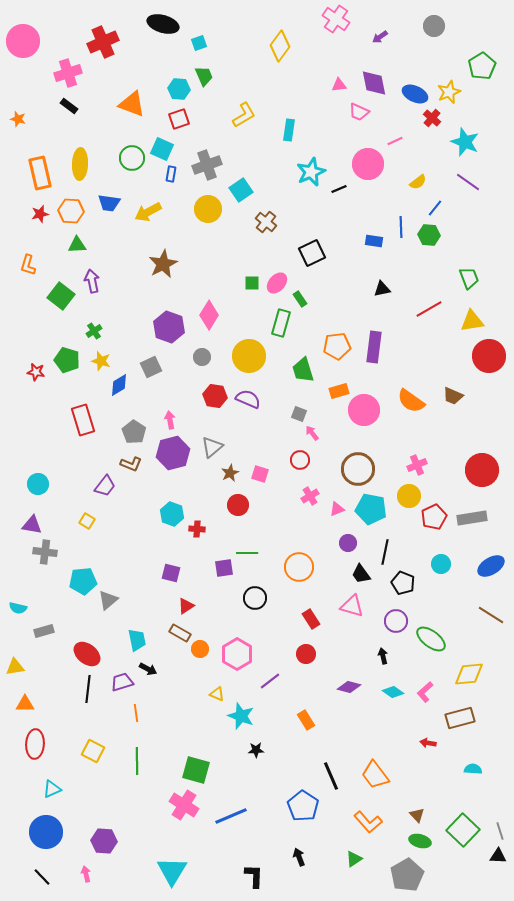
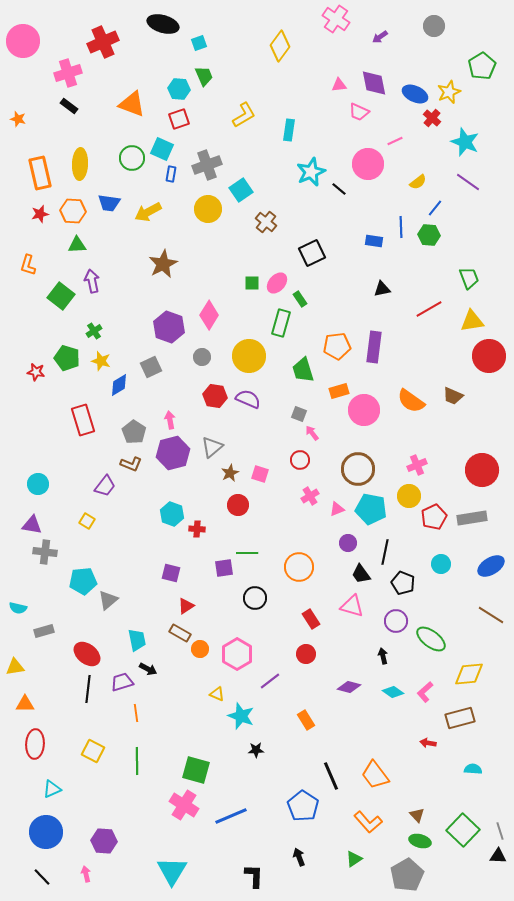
black line at (339, 189): rotated 63 degrees clockwise
orange hexagon at (71, 211): moved 2 px right
green pentagon at (67, 360): moved 2 px up
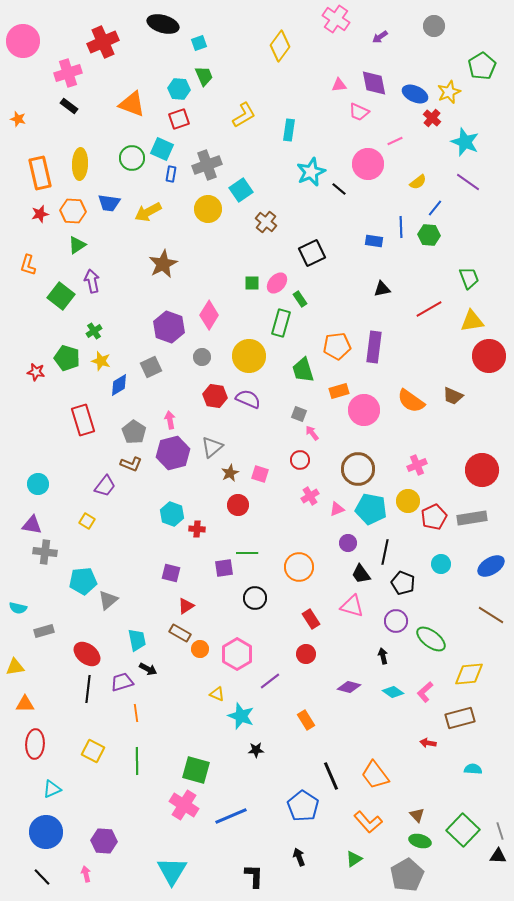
green triangle at (77, 245): rotated 30 degrees counterclockwise
yellow circle at (409, 496): moved 1 px left, 5 px down
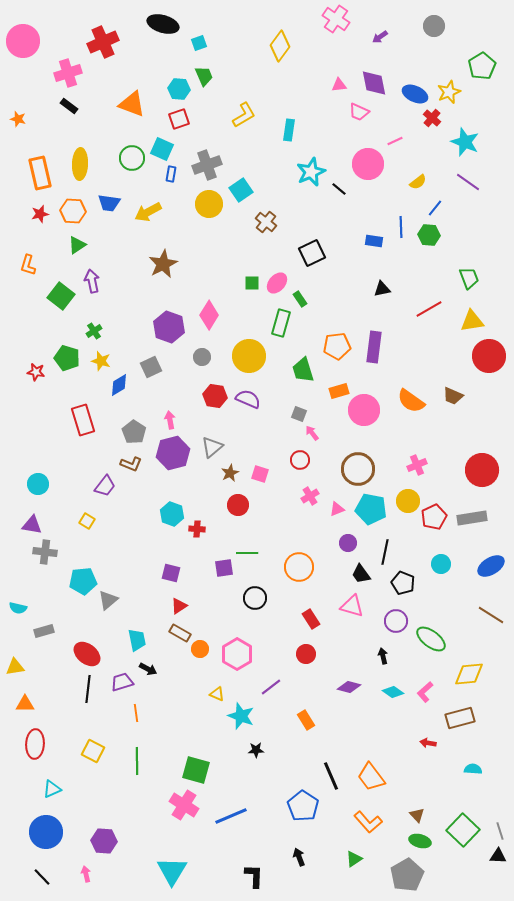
yellow circle at (208, 209): moved 1 px right, 5 px up
red triangle at (186, 606): moved 7 px left
purple line at (270, 681): moved 1 px right, 6 px down
orange trapezoid at (375, 775): moved 4 px left, 2 px down
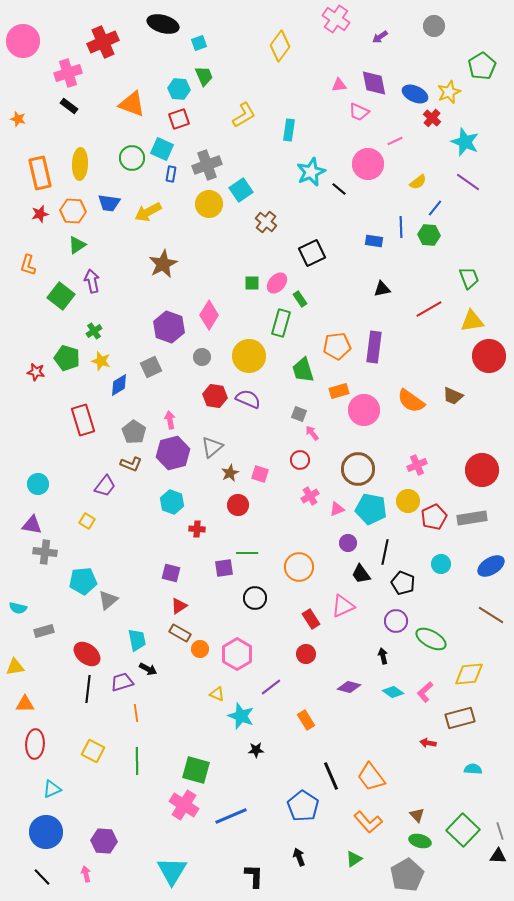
cyan hexagon at (172, 514): moved 12 px up
pink triangle at (352, 606): moved 9 px left; rotated 40 degrees counterclockwise
green ellipse at (431, 639): rotated 8 degrees counterclockwise
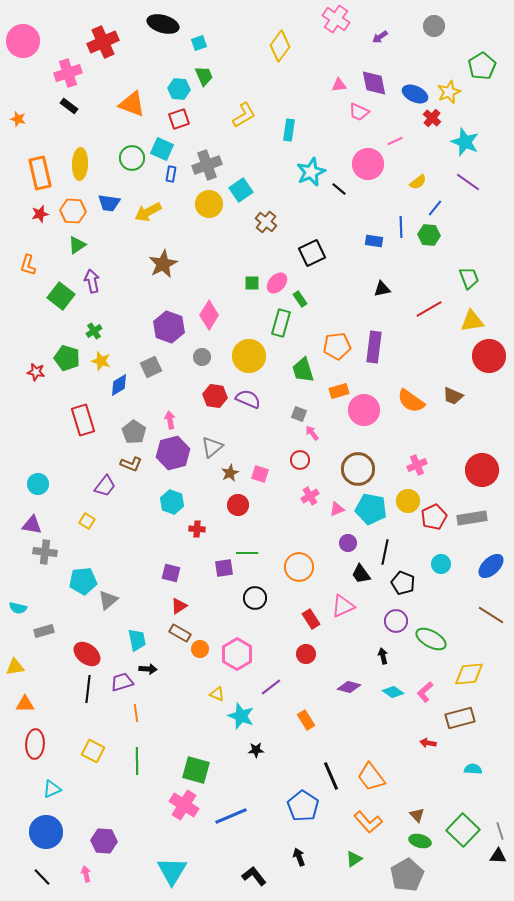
blue ellipse at (491, 566): rotated 12 degrees counterclockwise
black arrow at (148, 669): rotated 24 degrees counterclockwise
black L-shape at (254, 876): rotated 40 degrees counterclockwise
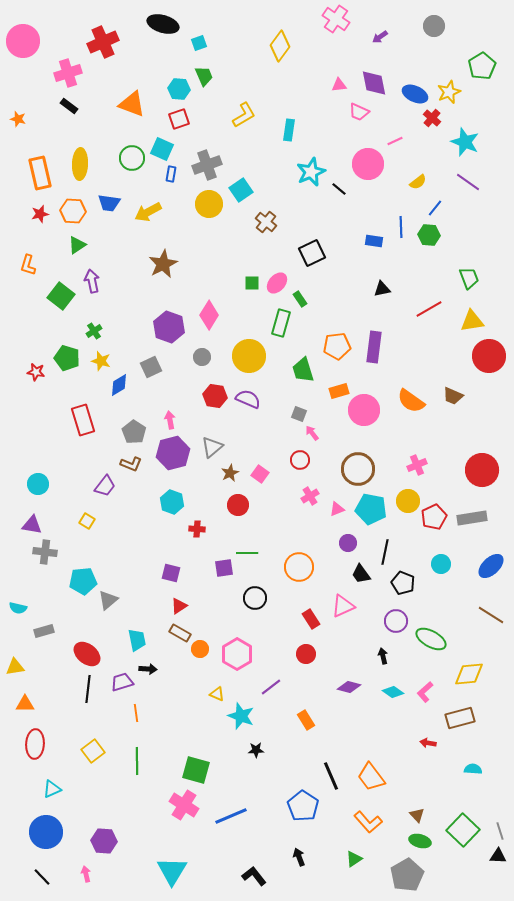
pink square at (260, 474): rotated 18 degrees clockwise
yellow square at (93, 751): rotated 25 degrees clockwise
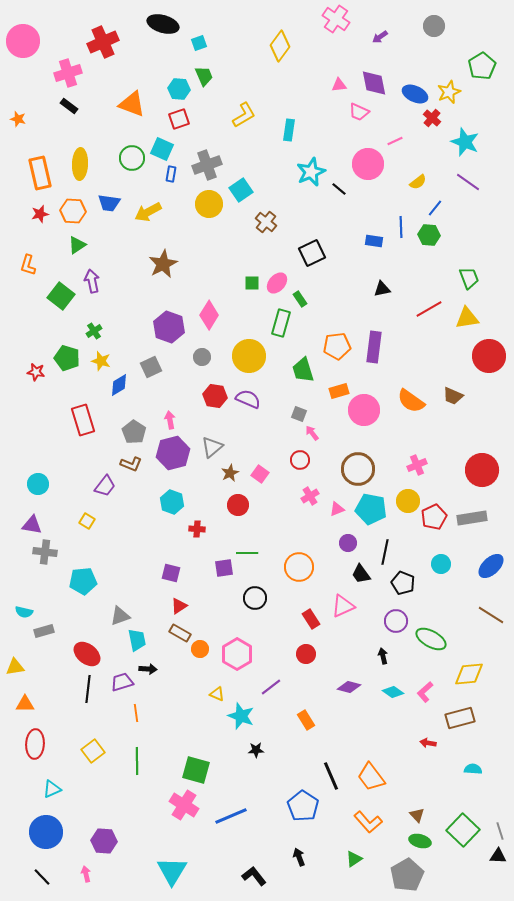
yellow triangle at (472, 321): moved 5 px left, 3 px up
gray triangle at (108, 600): moved 12 px right, 16 px down; rotated 20 degrees clockwise
cyan semicircle at (18, 608): moved 6 px right, 4 px down
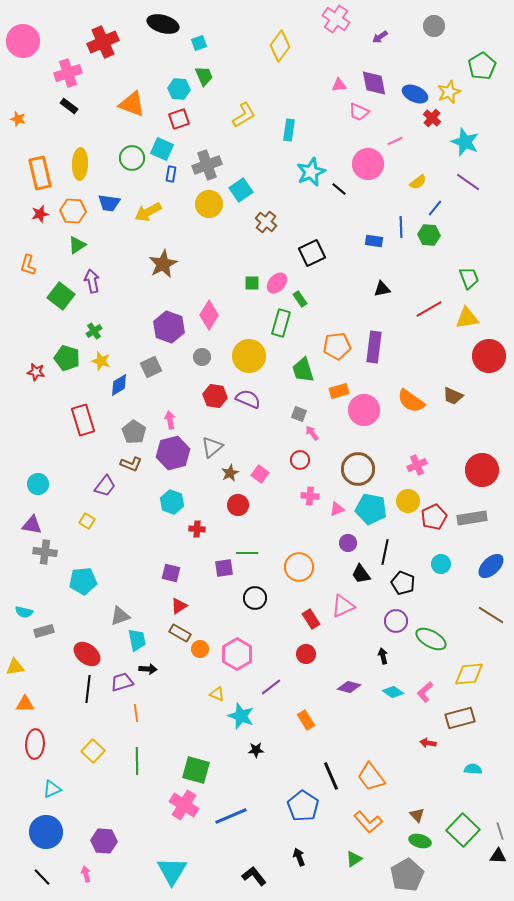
pink cross at (310, 496): rotated 36 degrees clockwise
yellow square at (93, 751): rotated 10 degrees counterclockwise
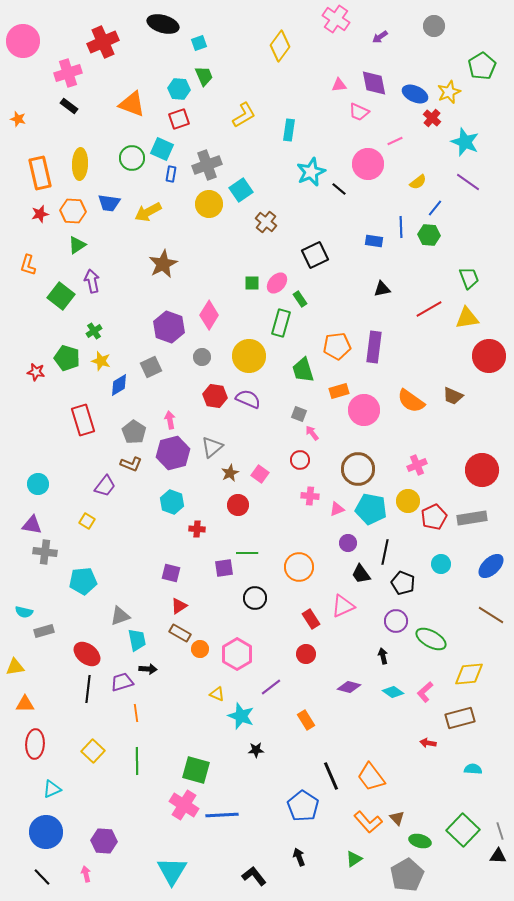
black square at (312, 253): moved 3 px right, 2 px down
brown triangle at (417, 815): moved 20 px left, 3 px down
blue line at (231, 816): moved 9 px left, 1 px up; rotated 20 degrees clockwise
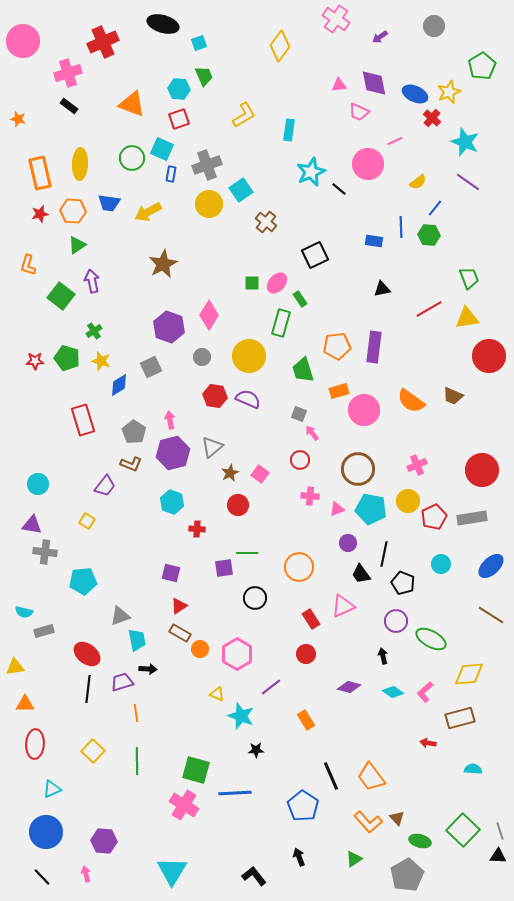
red star at (36, 372): moved 1 px left, 11 px up; rotated 12 degrees counterclockwise
black line at (385, 552): moved 1 px left, 2 px down
blue line at (222, 815): moved 13 px right, 22 px up
